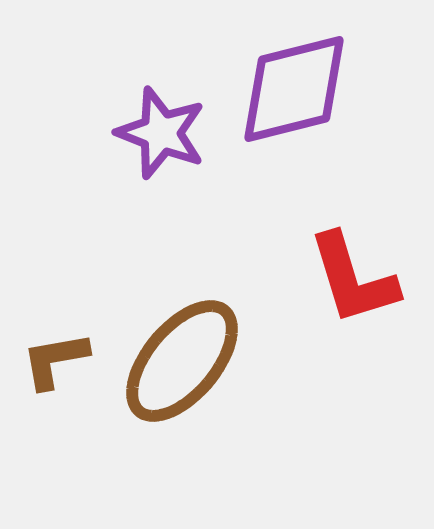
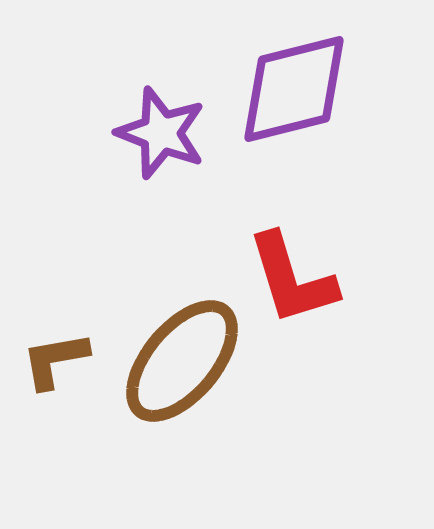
red L-shape: moved 61 px left
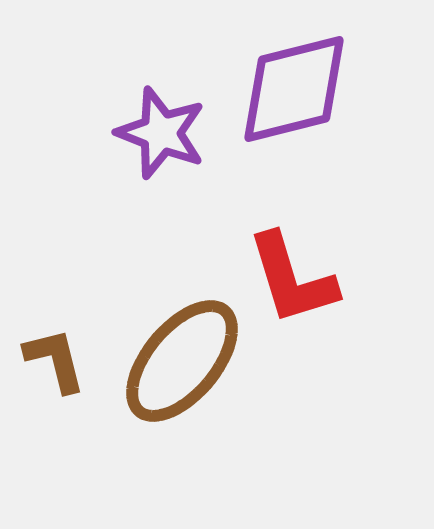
brown L-shape: rotated 86 degrees clockwise
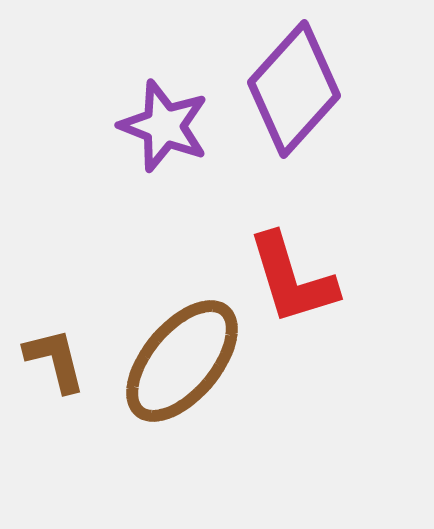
purple diamond: rotated 34 degrees counterclockwise
purple star: moved 3 px right, 7 px up
